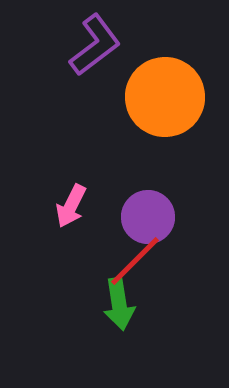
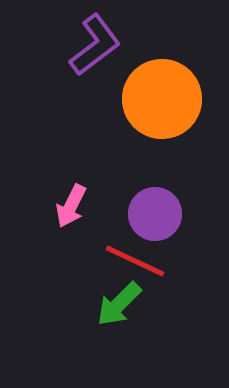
orange circle: moved 3 px left, 2 px down
purple circle: moved 7 px right, 3 px up
red line: rotated 70 degrees clockwise
green arrow: rotated 54 degrees clockwise
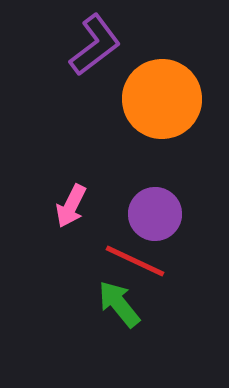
green arrow: rotated 96 degrees clockwise
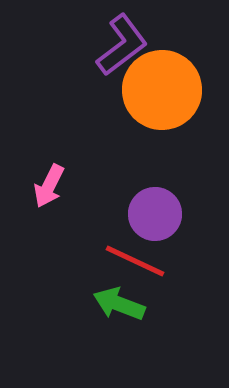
purple L-shape: moved 27 px right
orange circle: moved 9 px up
pink arrow: moved 22 px left, 20 px up
green arrow: rotated 30 degrees counterclockwise
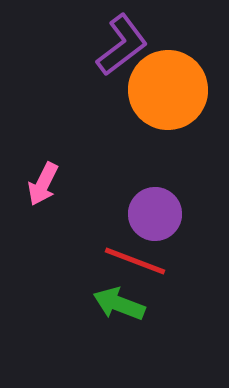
orange circle: moved 6 px right
pink arrow: moved 6 px left, 2 px up
red line: rotated 4 degrees counterclockwise
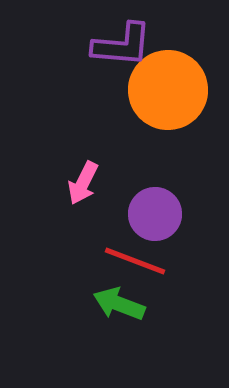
purple L-shape: rotated 42 degrees clockwise
pink arrow: moved 40 px right, 1 px up
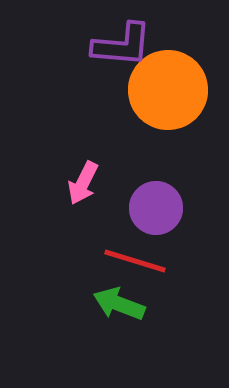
purple circle: moved 1 px right, 6 px up
red line: rotated 4 degrees counterclockwise
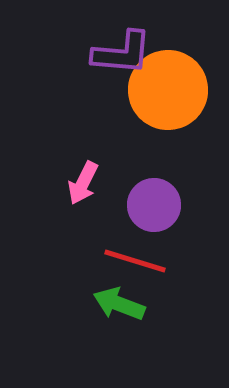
purple L-shape: moved 8 px down
purple circle: moved 2 px left, 3 px up
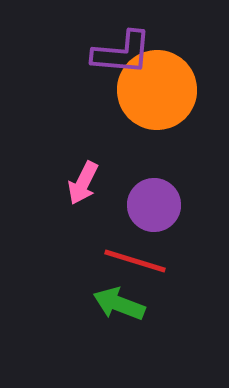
orange circle: moved 11 px left
